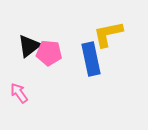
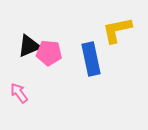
yellow L-shape: moved 9 px right, 4 px up
black triangle: rotated 15 degrees clockwise
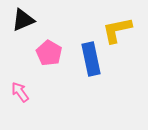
black triangle: moved 6 px left, 26 px up
pink pentagon: rotated 25 degrees clockwise
pink arrow: moved 1 px right, 1 px up
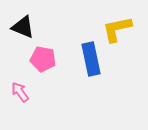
black triangle: moved 7 px down; rotated 45 degrees clockwise
yellow L-shape: moved 1 px up
pink pentagon: moved 6 px left, 6 px down; rotated 20 degrees counterclockwise
